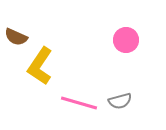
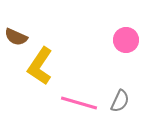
gray semicircle: rotated 50 degrees counterclockwise
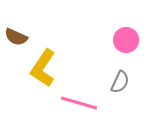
yellow L-shape: moved 3 px right, 2 px down
gray semicircle: moved 19 px up
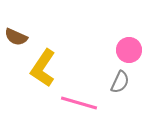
pink circle: moved 3 px right, 10 px down
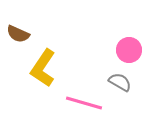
brown semicircle: moved 2 px right, 3 px up
gray semicircle: rotated 85 degrees counterclockwise
pink line: moved 5 px right
